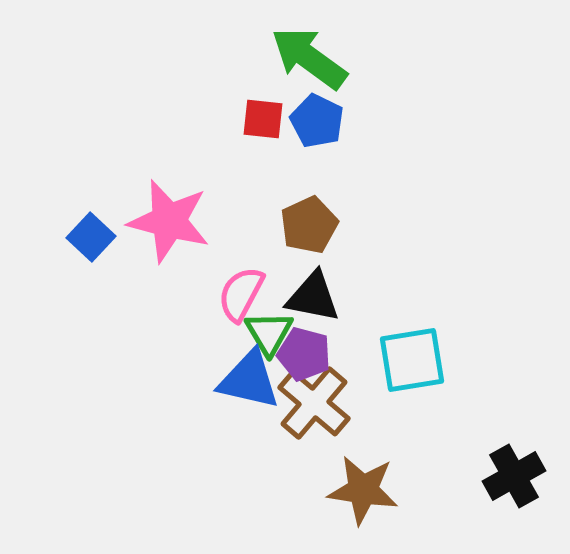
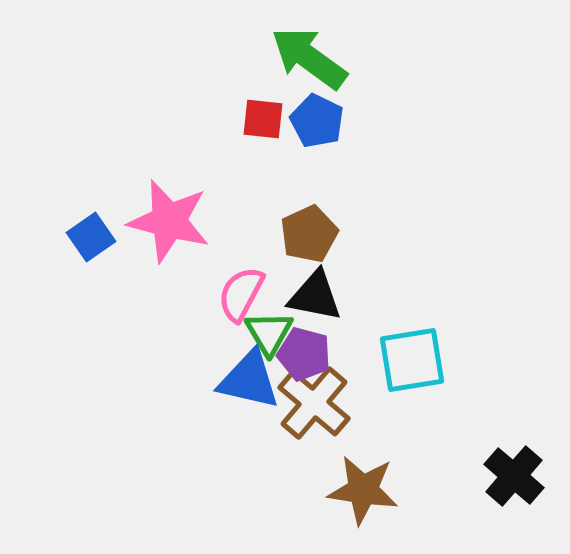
brown pentagon: moved 9 px down
blue square: rotated 12 degrees clockwise
black triangle: moved 2 px right, 1 px up
black cross: rotated 20 degrees counterclockwise
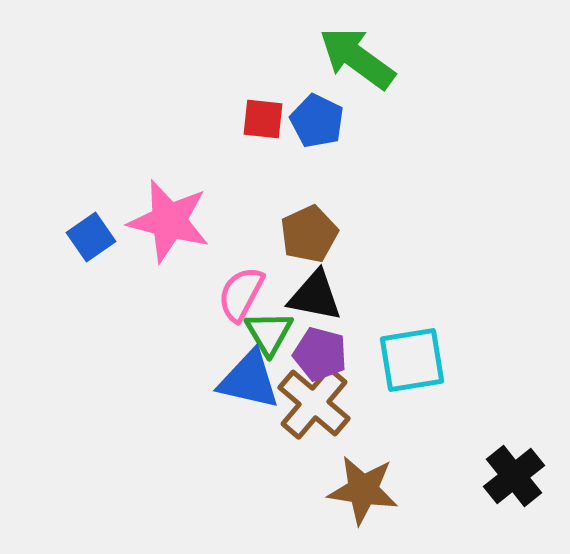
green arrow: moved 48 px right
purple pentagon: moved 16 px right
black cross: rotated 10 degrees clockwise
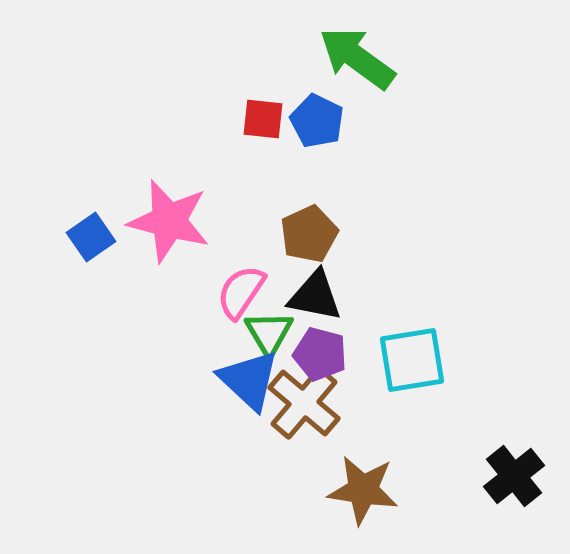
pink semicircle: moved 2 px up; rotated 6 degrees clockwise
blue triangle: rotated 30 degrees clockwise
brown cross: moved 10 px left
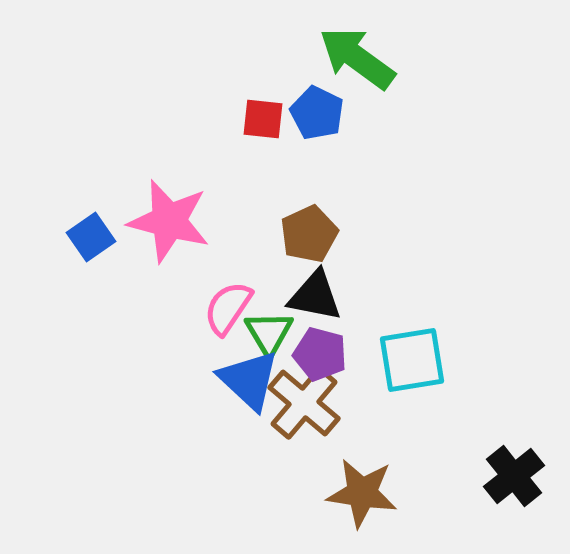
blue pentagon: moved 8 px up
pink semicircle: moved 13 px left, 16 px down
brown star: moved 1 px left, 3 px down
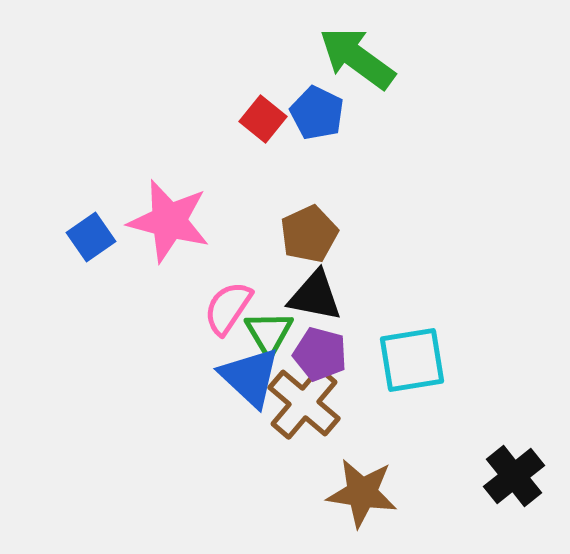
red square: rotated 33 degrees clockwise
blue triangle: moved 1 px right, 3 px up
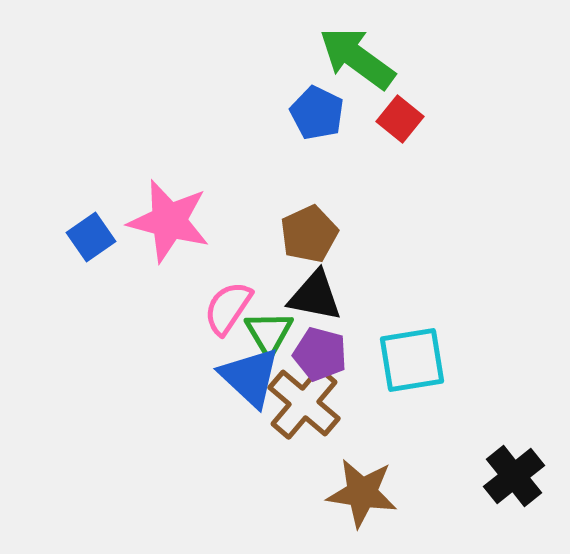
red square: moved 137 px right
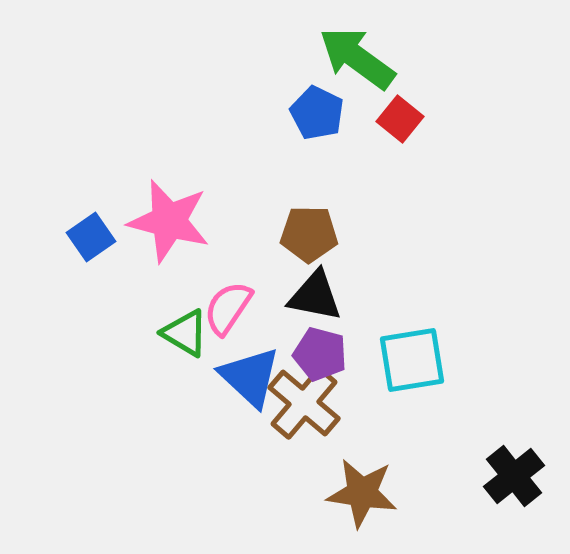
brown pentagon: rotated 26 degrees clockwise
green triangle: moved 84 px left; rotated 28 degrees counterclockwise
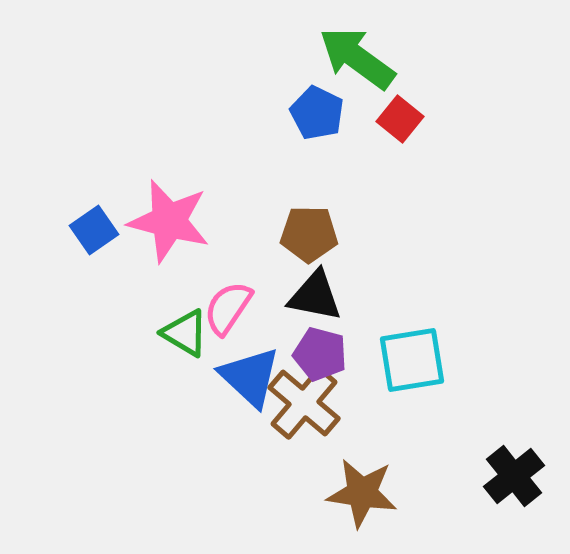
blue square: moved 3 px right, 7 px up
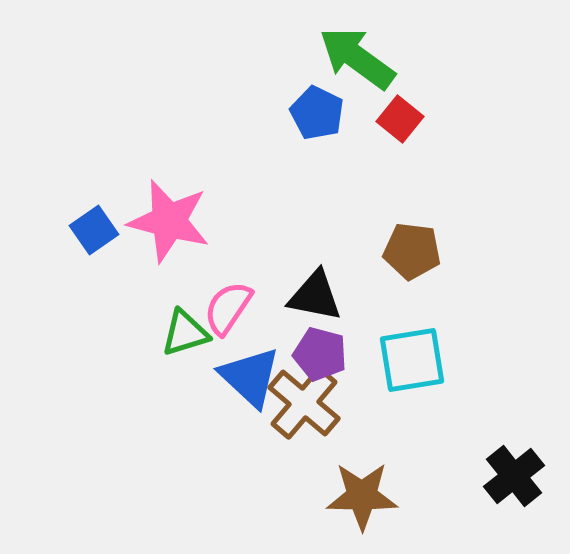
brown pentagon: moved 103 px right, 17 px down; rotated 6 degrees clockwise
green triangle: rotated 48 degrees counterclockwise
brown star: moved 3 px down; rotated 8 degrees counterclockwise
